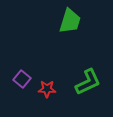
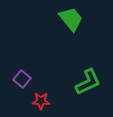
green trapezoid: moved 1 px right, 2 px up; rotated 56 degrees counterclockwise
red star: moved 6 px left, 12 px down
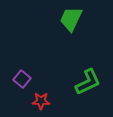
green trapezoid: rotated 116 degrees counterclockwise
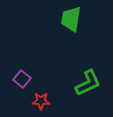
green trapezoid: rotated 16 degrees counterclockwise
green L-shape: moved 1 px down
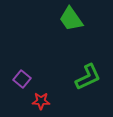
green trapezoid: rotated 44 degrees counterclockwise
green L-shape: moved 6 px up
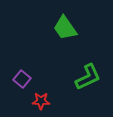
green trapezoid: moved 6 px left, 9 px down
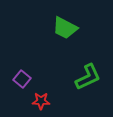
green trapezoid: rotated 28 degrees counterclockwise
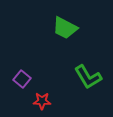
green L-shape: rotated 84 degrees clockwise
red star: moved 1 px right
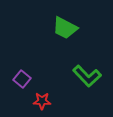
green L-shape: moved 1 px left, 1 px up; rotated 12 degrees counterclockwise
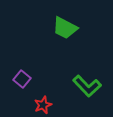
green L-shape: moved 10 px down
red star: moved 1 px right, 4 px down; rotated 24 degrees counterclockwise
